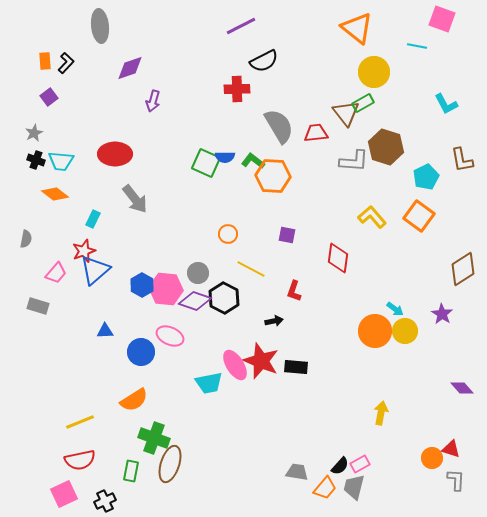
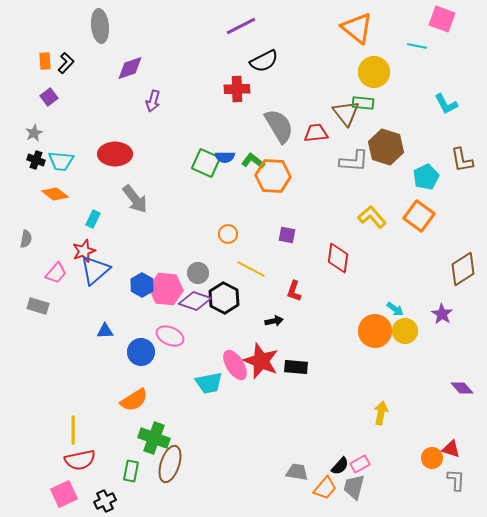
green rectangle at (363, 103): rotated 35 degrees clockwise
yellow line at (80, 422): moved 7 px left, 8 px down; rotated 68 degrees counterclockwise
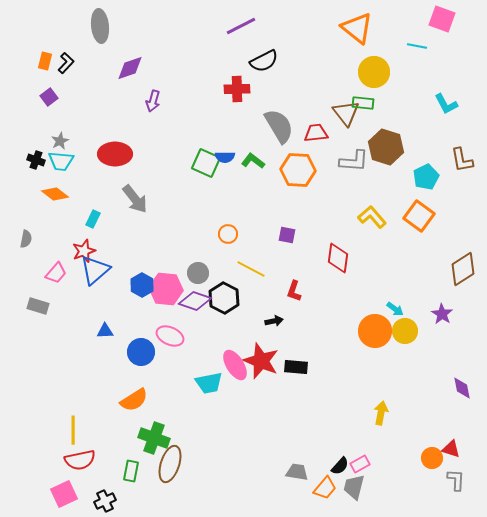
orange rectangle at (45, 61): rotated 18 degrees clockwise
gray star at (34, 133): moved 26 px right, 8 px down
orange hexagon at (273, 176): moved 25 px right, 6 px up
purple diamond at (462, 388): rotated 30 degrees clockwise
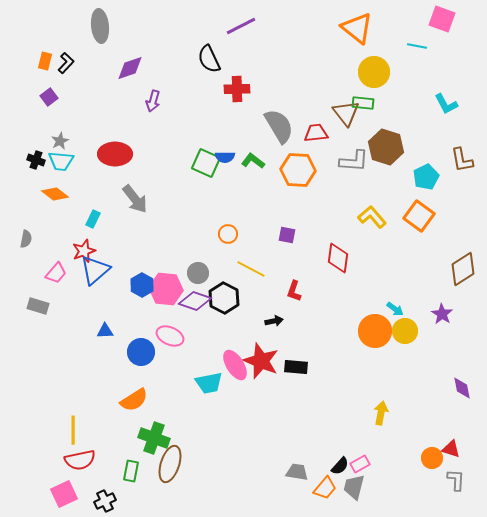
black semicircle at (264, 61): moved 55 px left, 2 px up; rotated 92 degrees clockwise
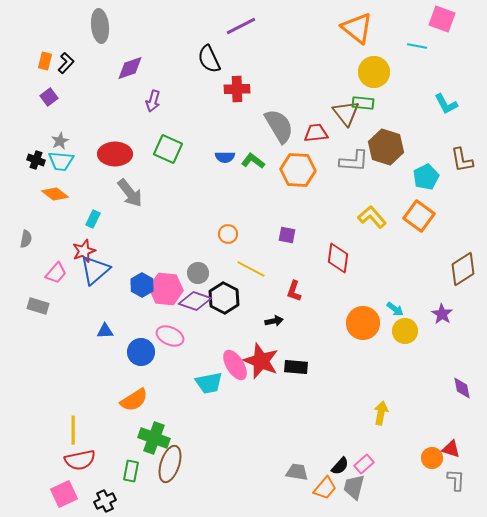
green square at (206, 163): moved 38 px left, 14 px up
gray arrow at (135, 199): moved 5 px left, 6 px up
orange circle at (375, 331): moved 12 px left, 8 px up
pink rectangle at (360, 464): moved 4 px right; rotated 12 degrees counterclockwise
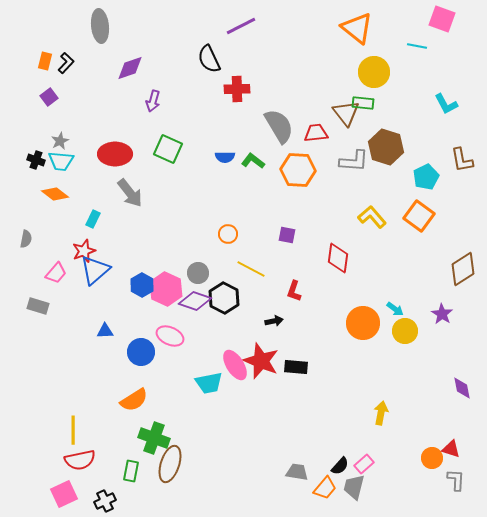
pink hexagon at (166, 289): rotated 20 degrees clockwise
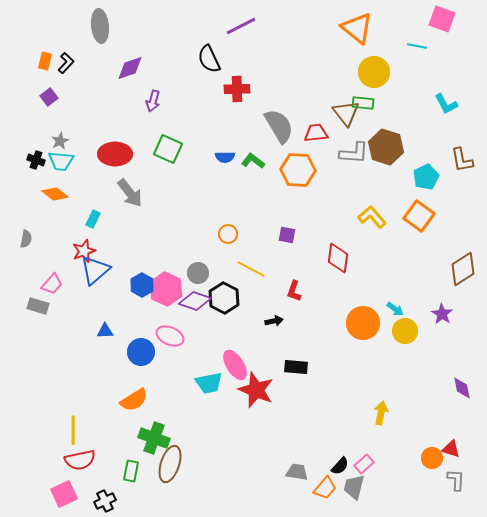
gray L-shape at (354, 161): moved 8 px up
pink trapezoid at (56, 273): moved 4 px left, 11 px down
red star at (261, 361): moved 5 px left, 29 px down
